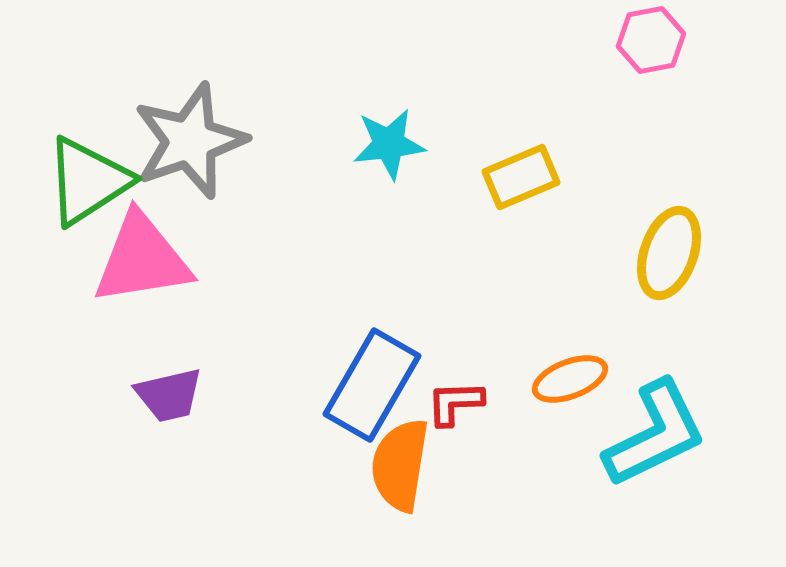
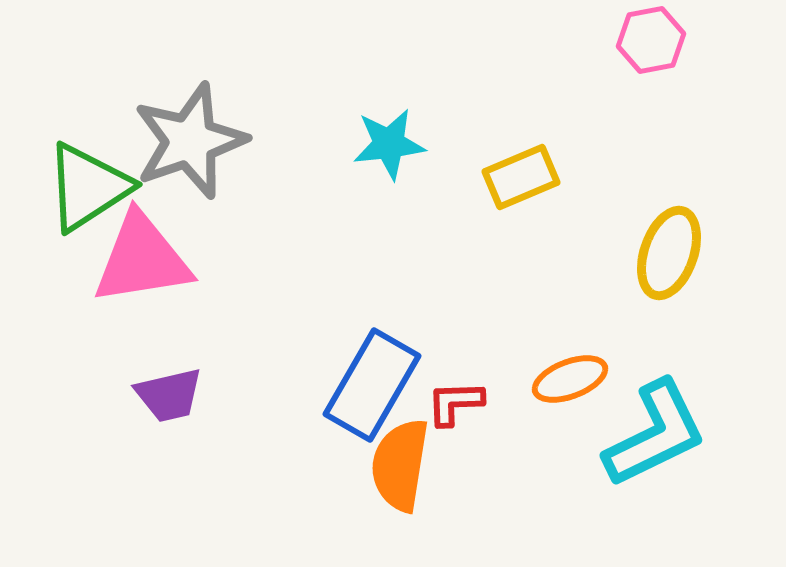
green triangle: moved 6 px down
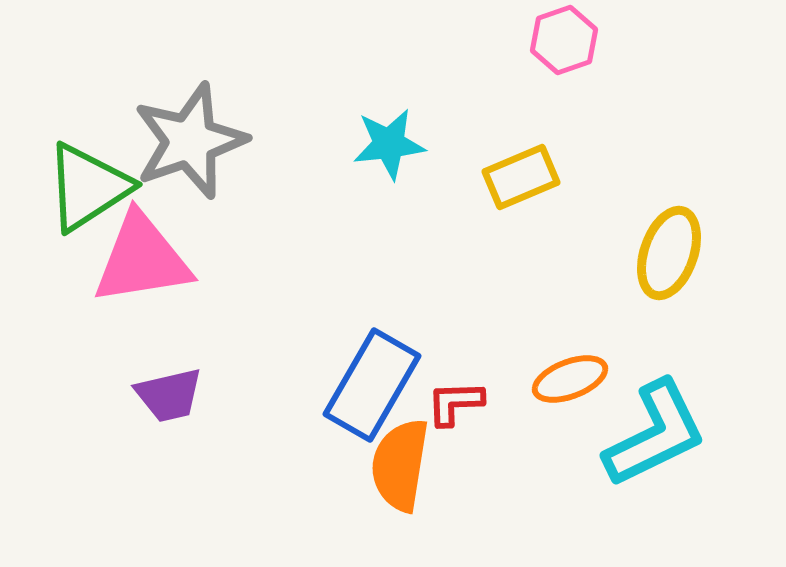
pink hexagon: moved 87 px left; rotated 8 degrees counterclockwise
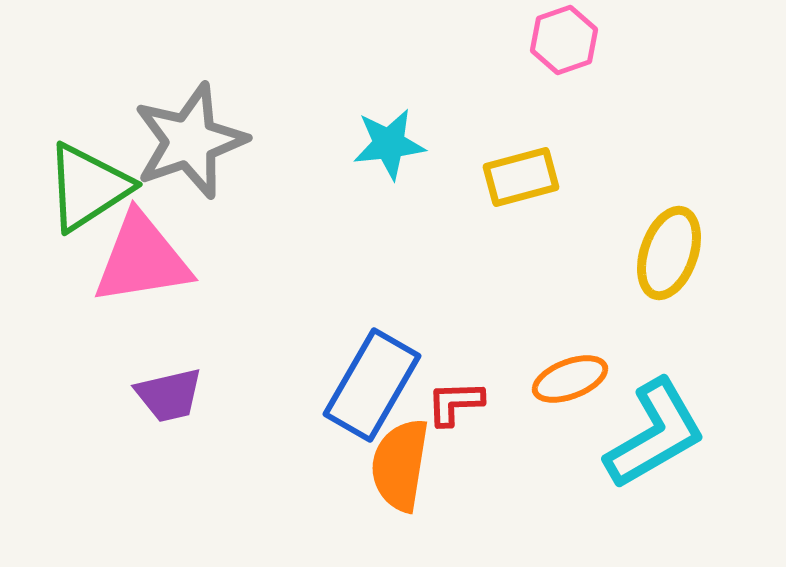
yellow rectangle: rotated 8 degrees clockwise
cyan L-shape: rotated 4 degrees counterclockwise
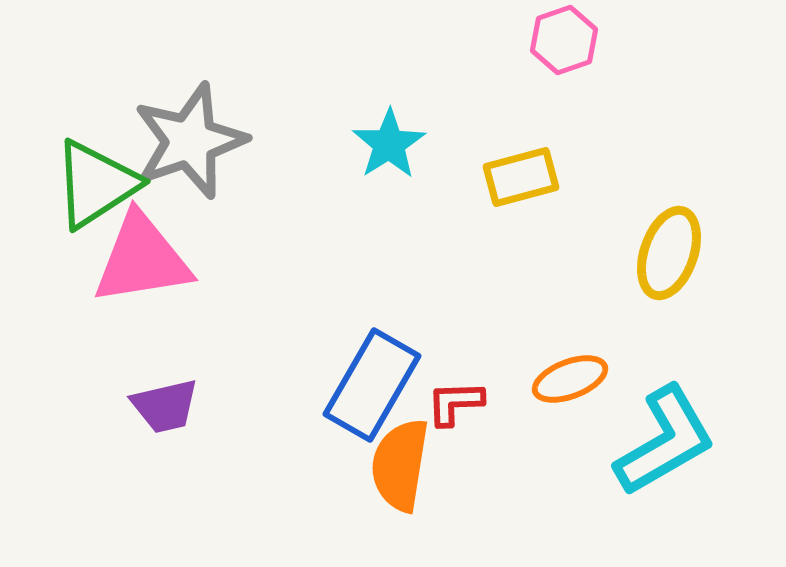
cyan star: rotated 26 degrees counterclockwise
green triangle: moved 8 px right, 3 px up
purple trapezoid: moved 4 px left, 11 px down
cyan L-shape: moved 10 px right, 7 px down
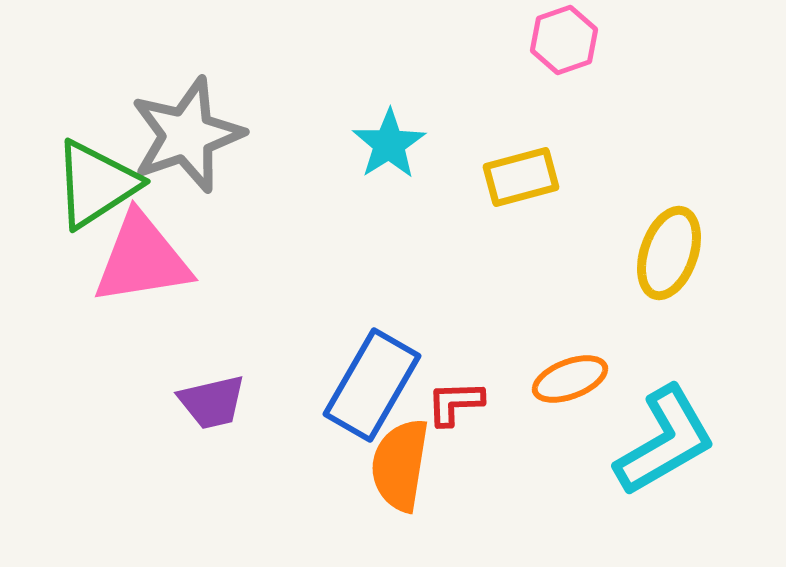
gray star: moved 3 px left, 6 px up
purple trapezoid: moved 47 px right, 4 px up
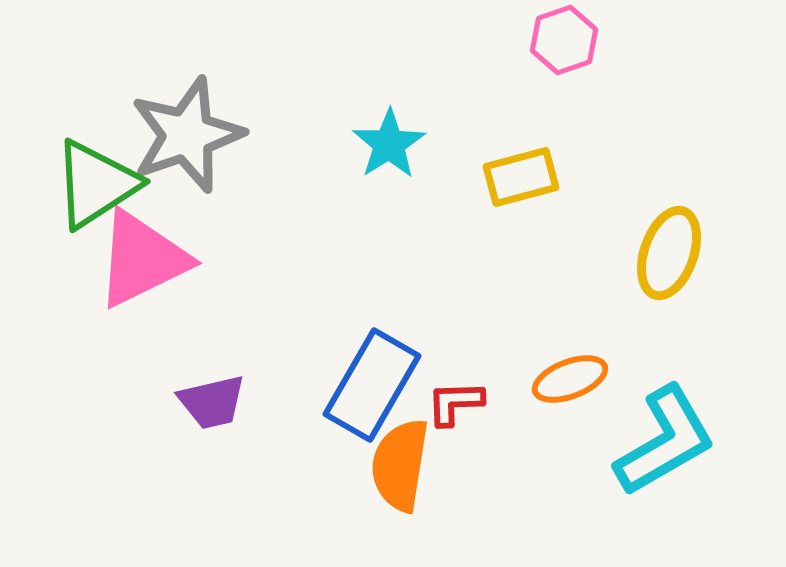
pink triangle: rotated 17 degrees counterclockwise
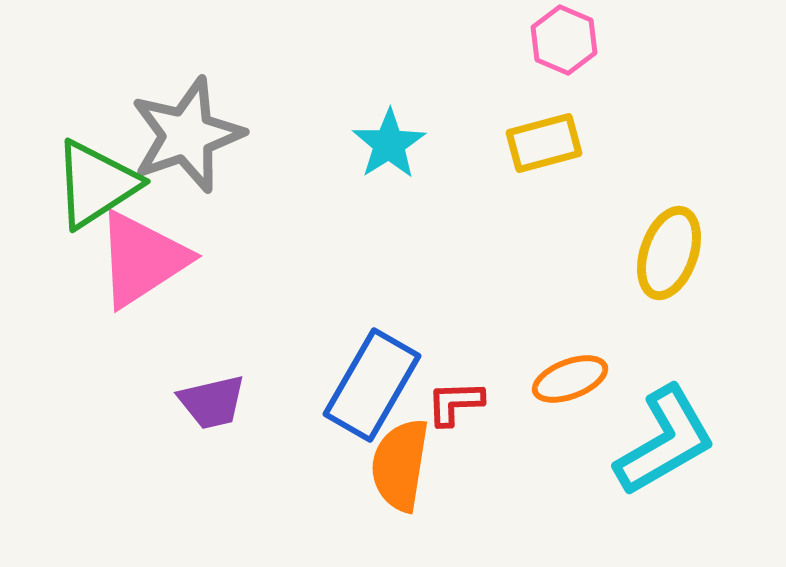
pink hexagon: rotated 18 degrees counterclockwise
yellow rectangle: moved 23 px right, 34 px up
pink triangle: rotated 7 degrees counterclockwise
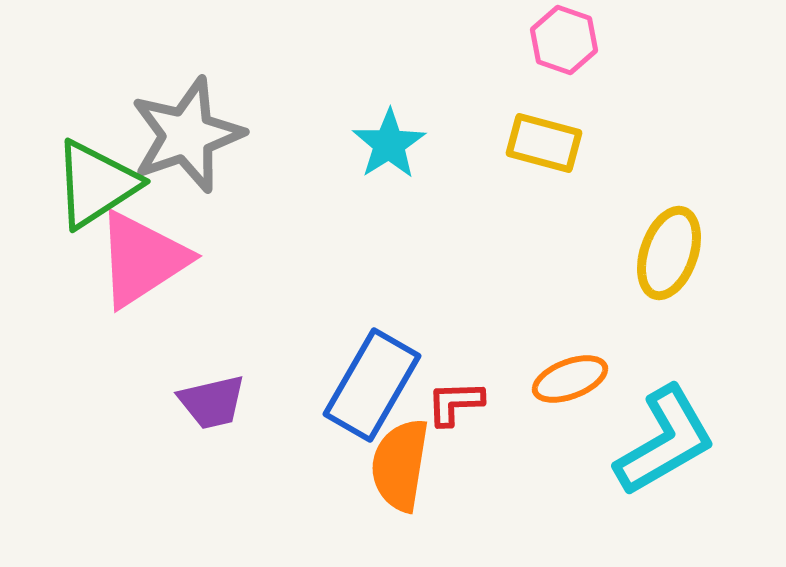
pink hexagon: rotated 4 degrees counterclockwise
yellow rectangle: rotated 30 degrees clockwise
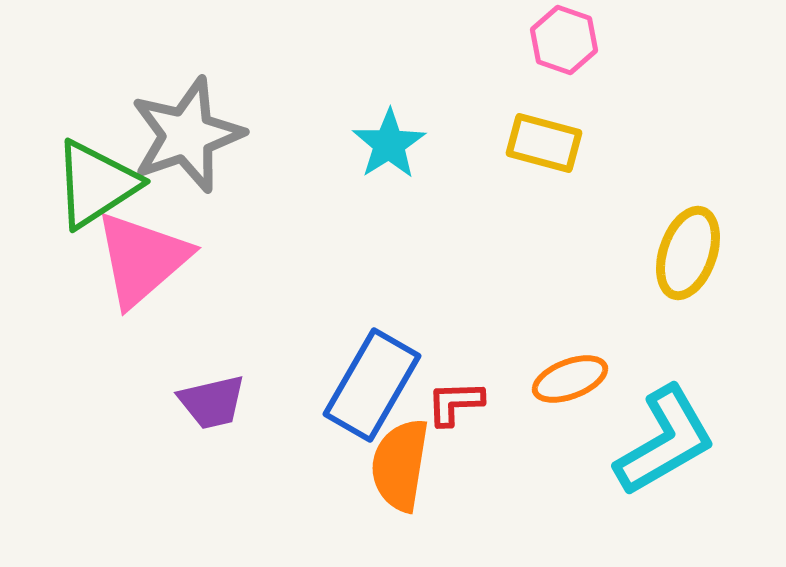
yellow ellipse: moved 19 px right
pink triangle: rotated 8 degrees counterclockwise
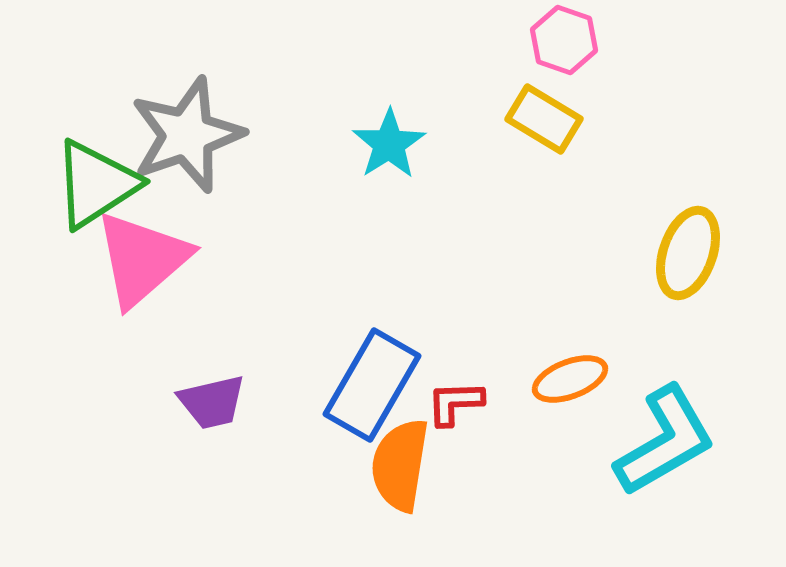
yellow rectangle: moved 24 px up; rotated 16 degrees clockwise
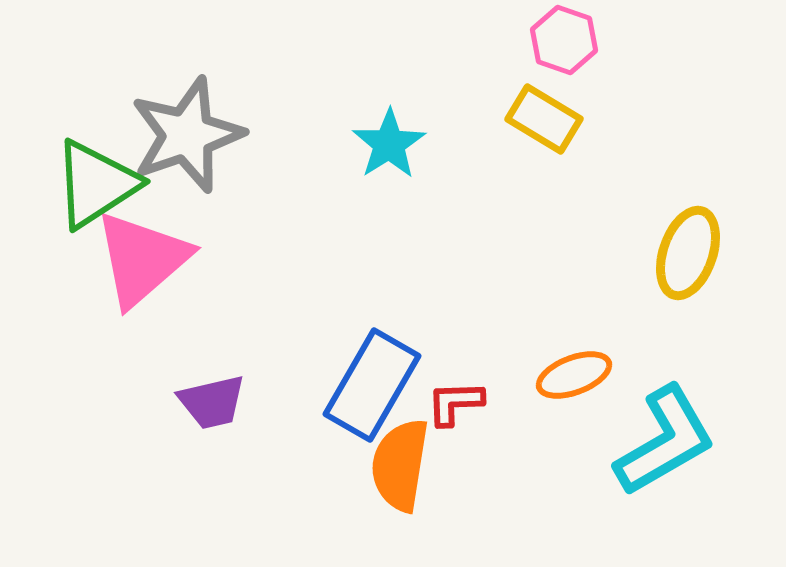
orange ellipse: moved 4 px right, 4 px up
